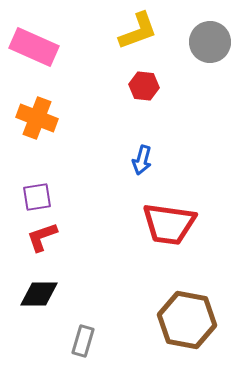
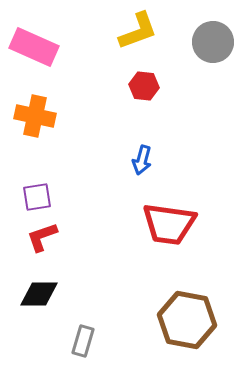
gray circle: moved 3 px right
orange cross: moved 2 px left, 2 px up; rotated 9 degrees counterclockwise
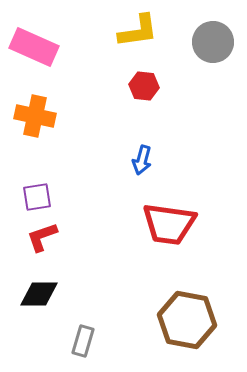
yellow L-shape: rotated 12 degrees clockwise
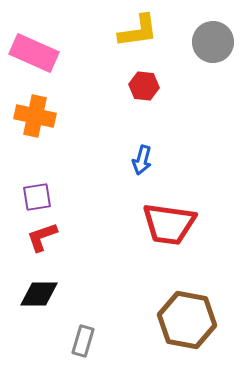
pink rectangle: moved 6 px down
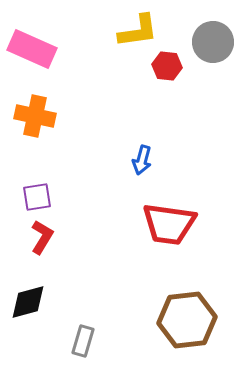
pink rectangle: moved 2 px left, 4 px up
red hexagon: moved 23 px right, 20 px up
red L-shape: rotated 140 degrees clockwise
black diamond: moved 11 px left, 8 px down; rotated 15 degrees counterclockwise
brown hexagon: rotated 18 degrees counterclockwise
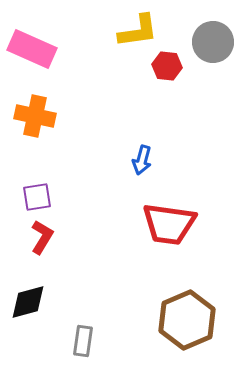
brown hexagon: rotated 16 degrees counterclockwise
gray rectangle: rotated 8 degrees counterclockwise
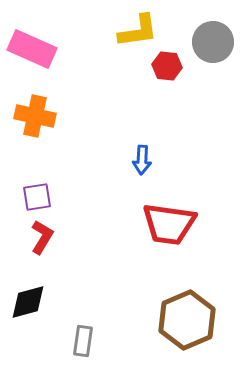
blue arrow: rotated 12 degrees counterclockwise
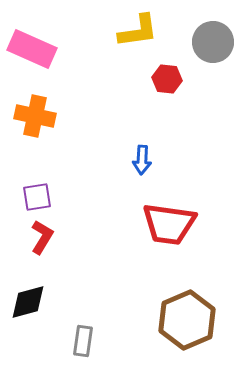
red hexagon: moved 13 px down
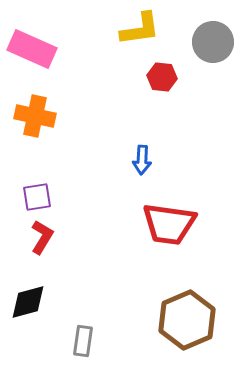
yellow L-shape: moved 2 px right, 2 px up
red hexagon: moved 5 px left, 2 px up
